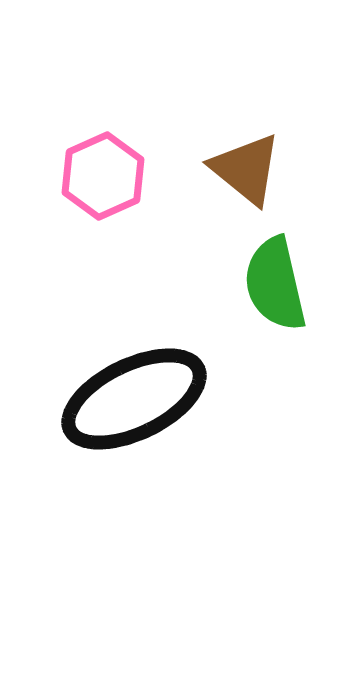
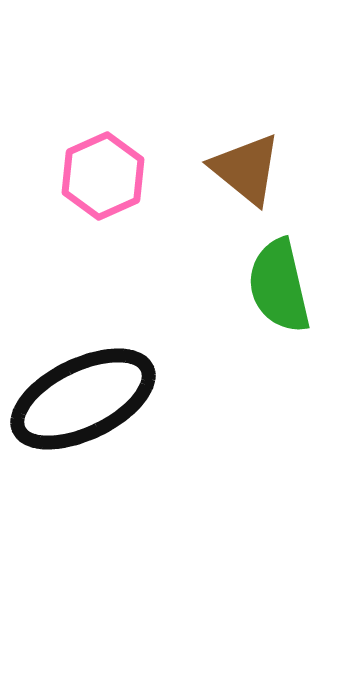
green semicircle: moved 4 px right, 2 px down
black ellipse: moved 51 px left
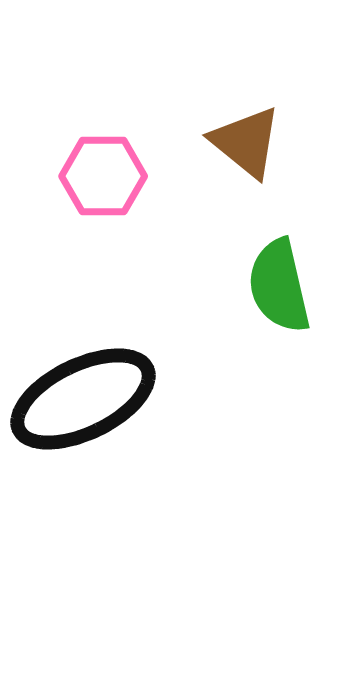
brown triangle: moved 27 px up
pink hexagon: rotated 24 degrees clockwise
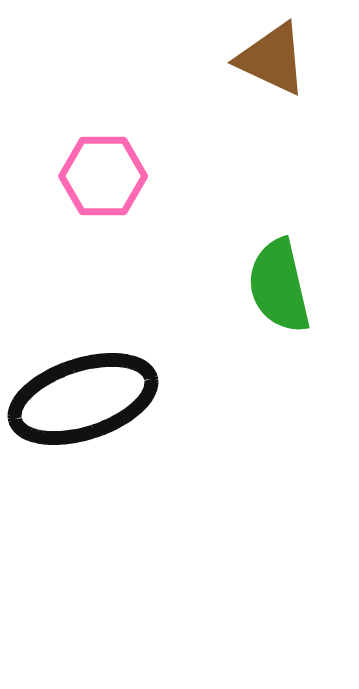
brown triangle: moved 26 px right, 83 px up; rotated 14 degrees counterclockwise
black ellipse: rotated 8 degrees clockwise
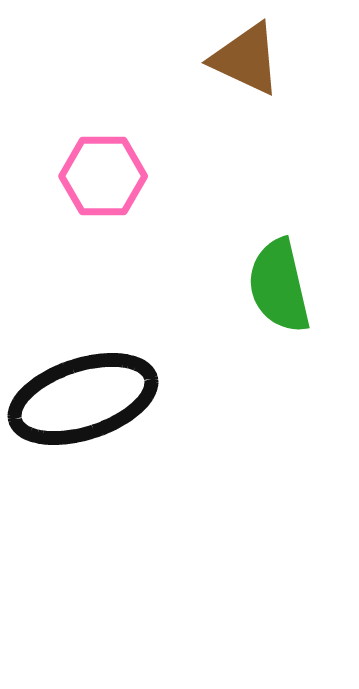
brown triangle: moved 26 px left
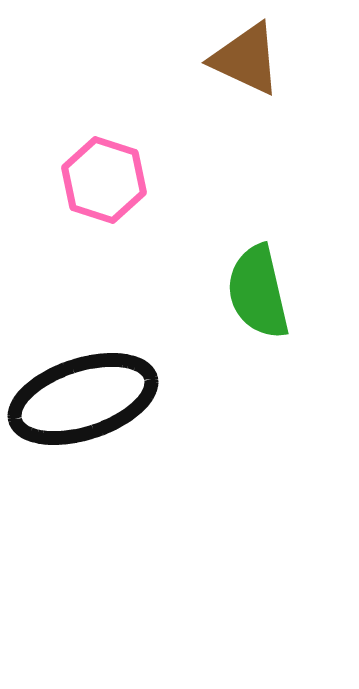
pink hexagon: moved 1 px right, 4 px down; rotated 18 degrees clockwise
green semicircle: moved 21 px left, 6 px down
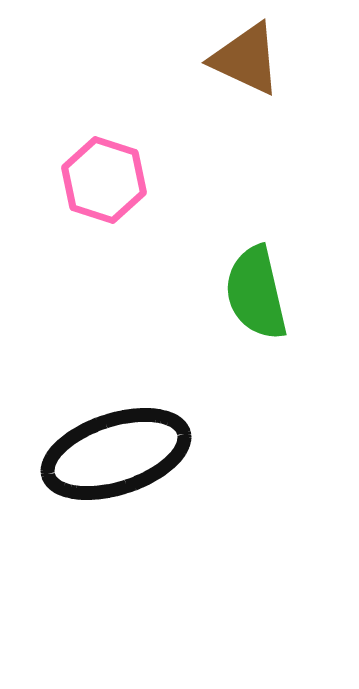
green semicircle: moved 2 px left, 1 px down
black ellipse: moved 33 px right, 55 px down
